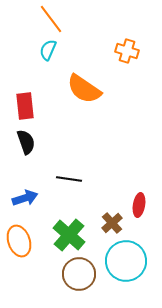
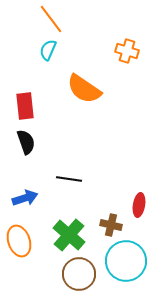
brown cross: moved 1 px left, 2 px down; rotated 35 degrees counterclockwise
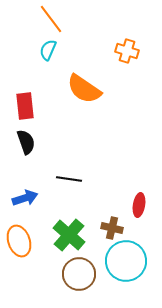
brown cross: moved 1 px right, 3 px down
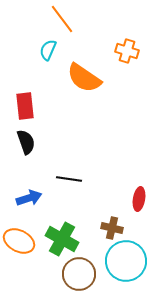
orange line: moved 11 px right
orange semicircle: moved 11 px up
blue arrow: moved 4 px right
red ellipse: moved 6 px up
green cross: moved 7 px left, 4 px down; rotated 12 degrees counterclockwise
orange ellipse: rotated 44 degrees counterclockwise
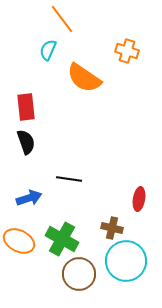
red rectangle: moved 1 px right, 1 px down
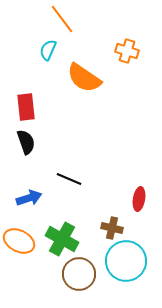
black line: rotated 15 degrees clockwise
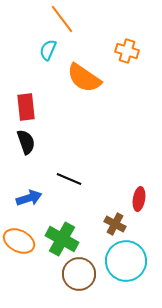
brown cross: moved 3 px right, 4 px up; rotated 15 degrees clockwise
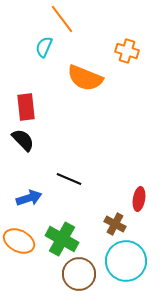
cyan semicircle: moved 4 px left, 3 px up
orange semicircle: moved 1 px right; rotated 12 degrees counterclockwise
black semicircle: moved 3 px left, 2 px up; rotated 25 degrees counterclockwise
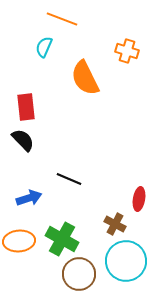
orange line: rotated 32 degrees counterclockwise
orange semicircle: rotated 42 degrees clockwise
orange ellipse: rotated 32 degrees counterclockwise
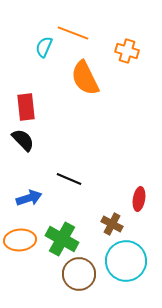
orange line: moved 11 px right, 14 px down
brown cross: moved 3 px left
orange ellipse: moved 1 px right, 1 px up
